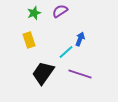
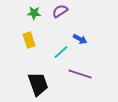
green star: rotated 24 degrees clockwise
blue arrow: rotated 96 degrees clockwise
cyan line: moved 5 px left
black trapezoid: moved 5 px left, 11 px down; rotated 125 degrees clockwise
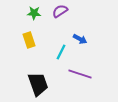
cyan line: rotated 21 degrees counterclockwise
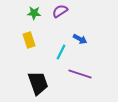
black trapezoid: moved 1 px up
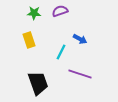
purple semicircle: rotated 14 degrees clockwise
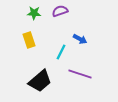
black trapezoid: moved 2 px right, 2 px up; rotated 70 degrees clockwise
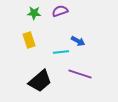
blue arrow: moved 2 px left, 2 px down
cyan line: rotated 56 degrees clockwise
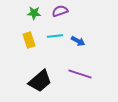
cyan line: moved 6 px left, 16 px up
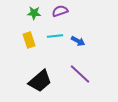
purple line: rotated 25 degrees clockwise
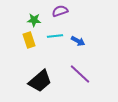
green star: moved 7 px down
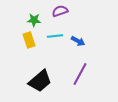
purple line: rotated 75 degrees clockwise
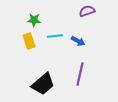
purple semicircle: moved 27 px right
yellow rectangle: moved 1 px down
purple line: rotated 15 degrees counterclockwise
black trapezoid: moved 3 px right, 3 px down
